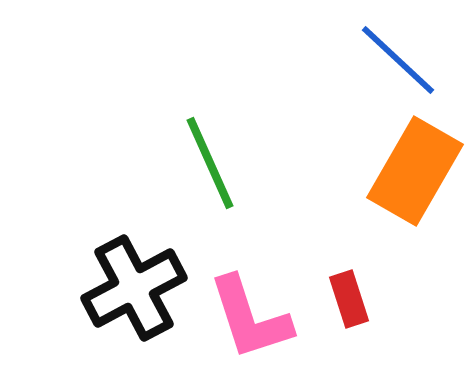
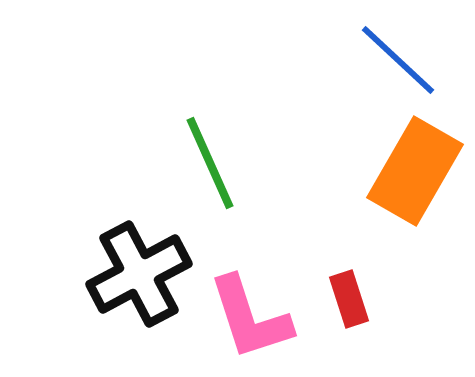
black cross: moved 5 px right, 14 px up
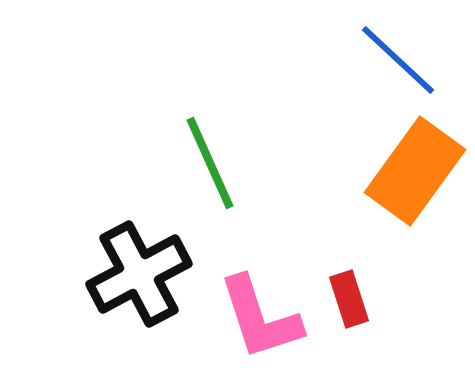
orange rectangle: rotated 6 degrees clockwise
pink L-shape: moved 10 px right
